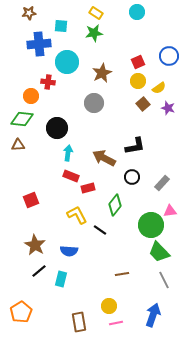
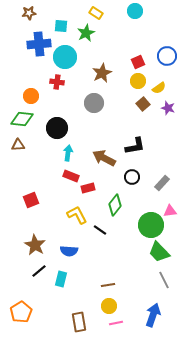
cyan circle at (137, 12): moved 2 px left, 1 px up
green star at (94, 33): moved 8 px left; rotated 18 degrees counterclockwise
blue circle at (169, 56): moved 2 px left
cyan circle at (67, 62): moved 2 px left, 5 px up
red cross at (48, 82): moved 9 px right
brown line at (122, 274): moved 14 px left, 11 px down
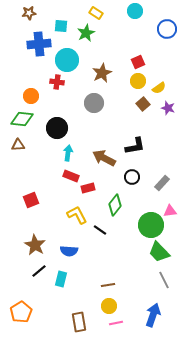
blue circle at (167, 56): moved 27 px up
cyan circle at (65, 57): moved 2 px right, 3 px down
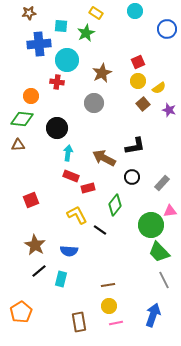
purple star at (168, 108): moved 1 px right, 2 px down
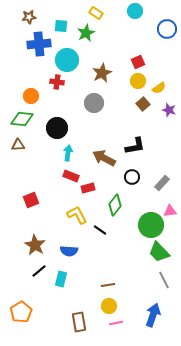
brown star at (29, 13): moved 4 px down
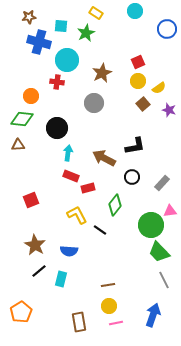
blue cross at (39, 44): moved 2 px up; rotated 20 degrees clockwise
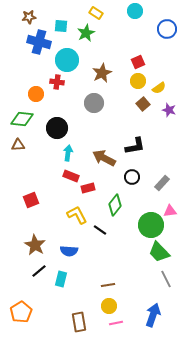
orange circle at (31, 96): moved 5 px right, 2 px up
gray line at (164, 280): moved 2 px right, 1 px up
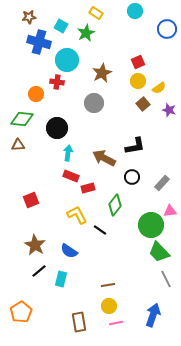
cyan square at (61, 26): rotated 24 degrees clockwise
blue semicircle at (69, 251): rotated 30 degrees clockwise
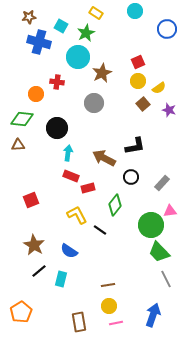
cyan circle at (67, 60): moved 11 px right, 3 px up
black circle at (132, 177): moved 1 px left
brown star at (35, 245): moved 1 px left
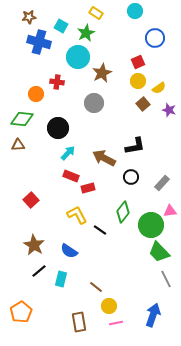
blue circle at (167, 29): moved 12 px left, 9 px down
black circle at (57, 128): moved 1 px right
cyan arrow at (68, 153): rotated 35 degrees clockwise
red square at (31, 200): rotated 21 degrees counterclockwise
green diamond at (115, 205): moved 8 px right, 7 px down
brown line at (108, 285): moved 12 px left, 2 px down; rotated 48 degrees clockwise
